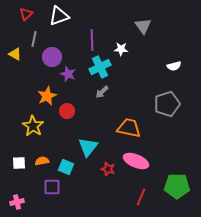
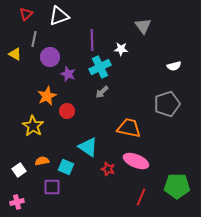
purple circle: moved 2 px left
cyan triangle: rotated 35 degrees counterclockwise
white square: moved 7 px down; rotated 32 degrees counterclockwise
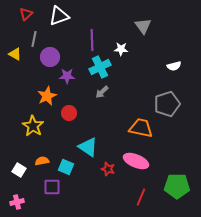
purple star: moved 1 px left, 2 px down; rotated 21 degrees counterclockwise
red circle: moved 2 px right, 2 px down
orange trapezoid: moved 12 px right
white square: rotated 24 degrees counterclockwise
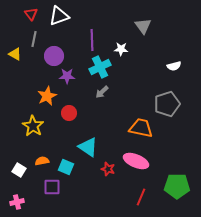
red triangle: moved 5 px right; rotated 24 degrees counterclockwise
purple circle: moved 4 px right, 1 px up
